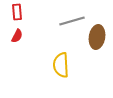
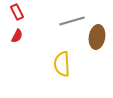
red rectangle: rotated 21 degrees counterclockwise
yellow semicircle: moved 1 px right, 1 px up
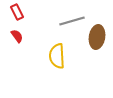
red semicircle: rotated 64 degrees counterclockwise
yellow semicircle: moved 5 px left, 8 px up
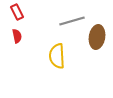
red semicircle: rotated 24 degrees clockwise
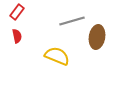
red rectangle: rotated 63 degrees clockwise
yellow semicircle: rotated 115 degrees clockwise
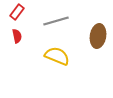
gray line: moved 16 px left
brown ellipse: moved 1 px right, 1 px up
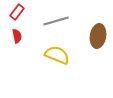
yellow semicircle: moved 1 px up
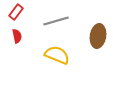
red rectangle: moved 1 px left
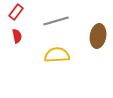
yellow semicircle: rotated 25 degrees counterclockwise
